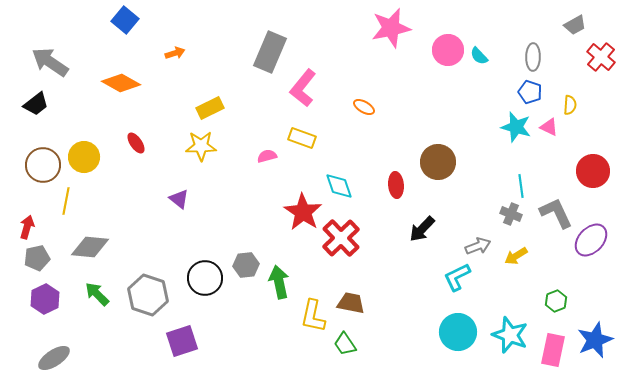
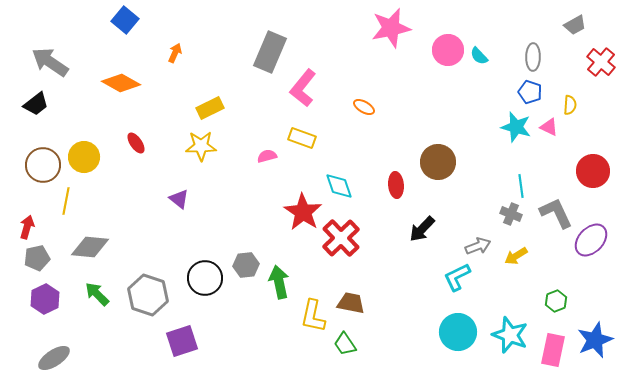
orange arrow at (175, 53): rotated 48 degrees counterclockwise
red cross at (601, 57): moved 5 px down
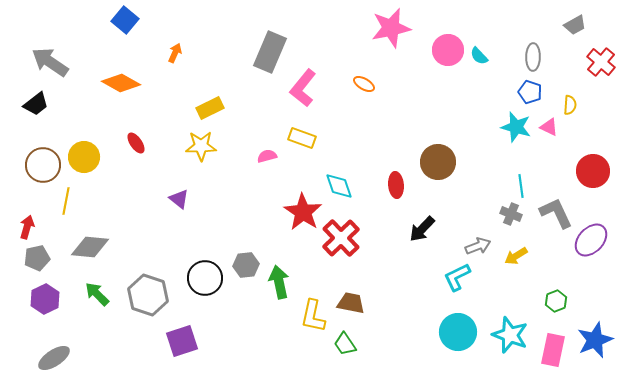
orange ellipse at (364, 107): moved 23 px up
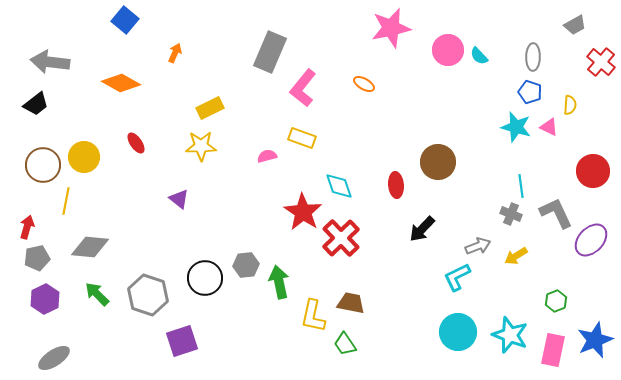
gray arrow at (50, 62): rotated 27 degrees counterclockwise
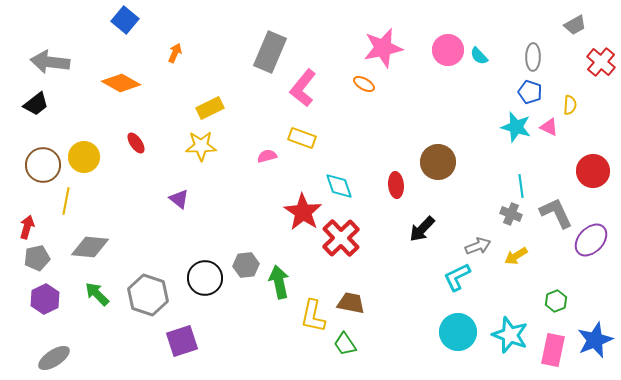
pink star at (391, 28): moved 8 px left, 20 px down
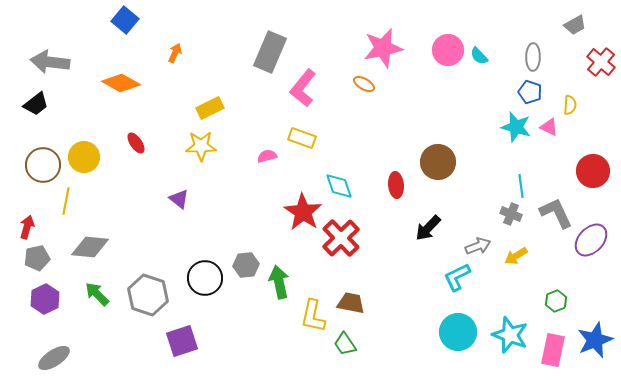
black arrow at (422, 229): moved 6 px right, 1 px up
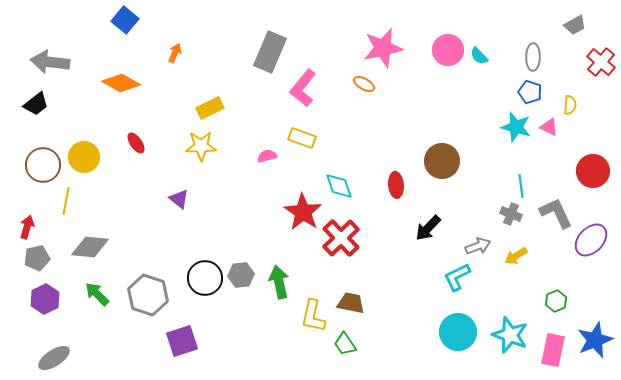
brown circle at (438, 162): moved 4 px right, 1 px up
gray hexagon at (246, 265): moved 5 px left, 10 px down
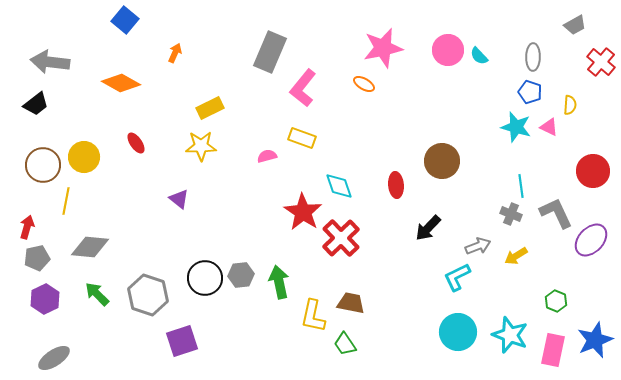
green hexagon at (556, 301): rotated 15 degrees counterclockwise
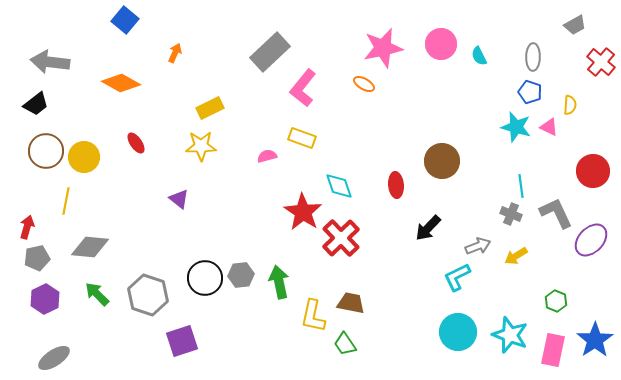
pink circle at (448, 50): moved 7 px left, 6 px up
gray rectangle at (270, 52): rotated 24 degrees clockwise
cyan semicircle at (479, 56): rotated 18 degrees clockwise
brown circle at (43, 165): moved 3 px right, 14 px up
blue star at (595, 340): rotated 12 degrees counterclockwise
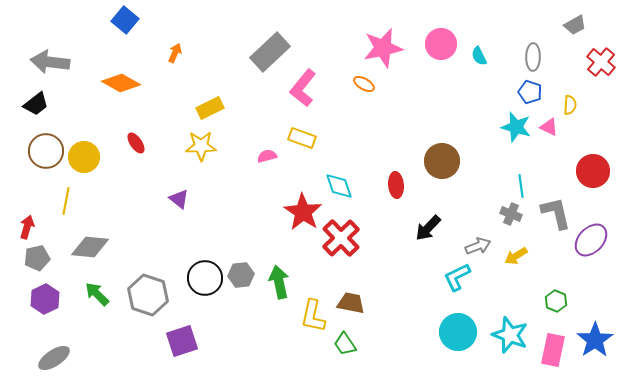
gray L-shape at (556, 213): rotated 12 degrees clockwise
